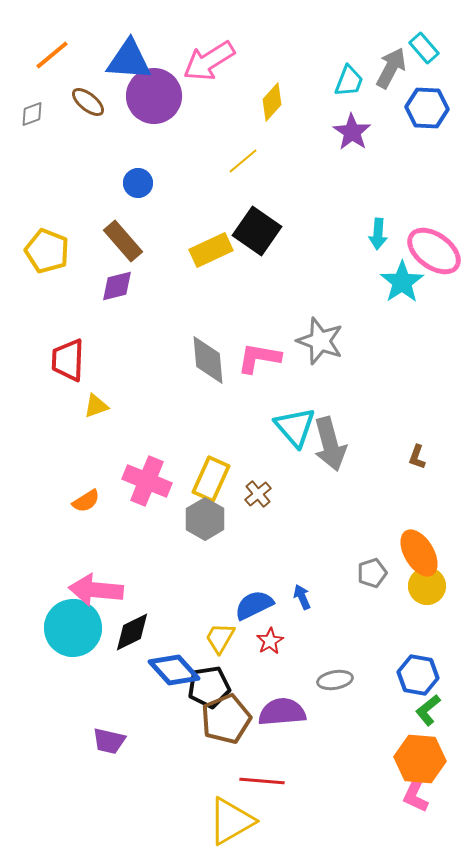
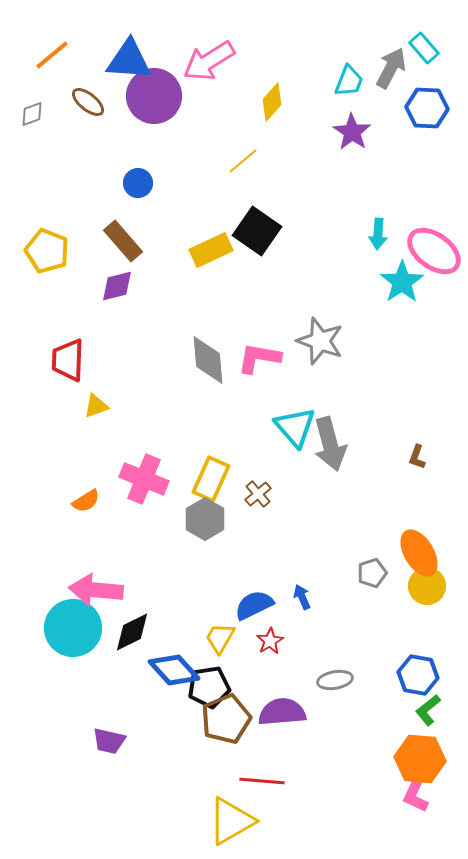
pink cross at (147, 481): moved 3 px left, 2 px up
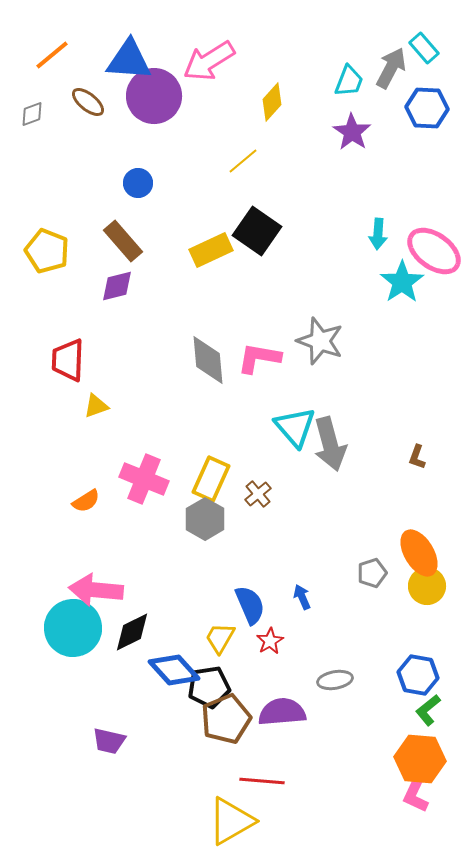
blue semicircle at (254, 605): moved 4 px left; rotated 93 degrees clockwise
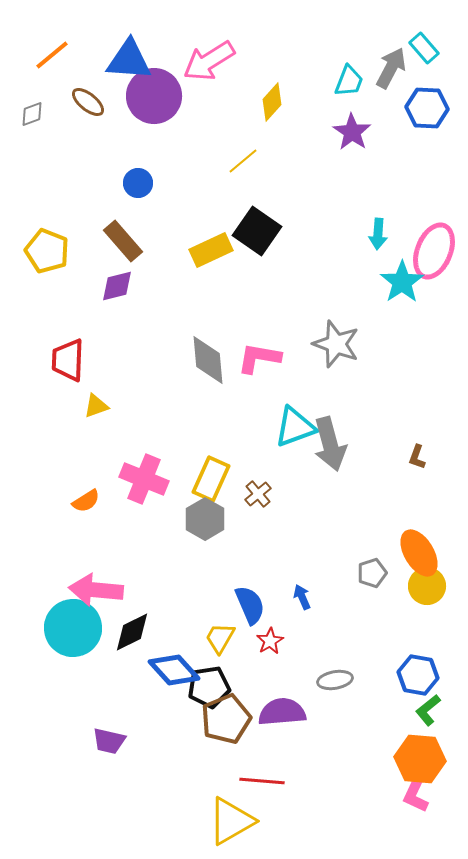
pink ellipse at (434, 251): rotated 76 degrees clockwise
gray star at (320, 341): moved 16 px right, 3 px down
cyan triangle at (295, 427): rotated 51 degrees clockwise
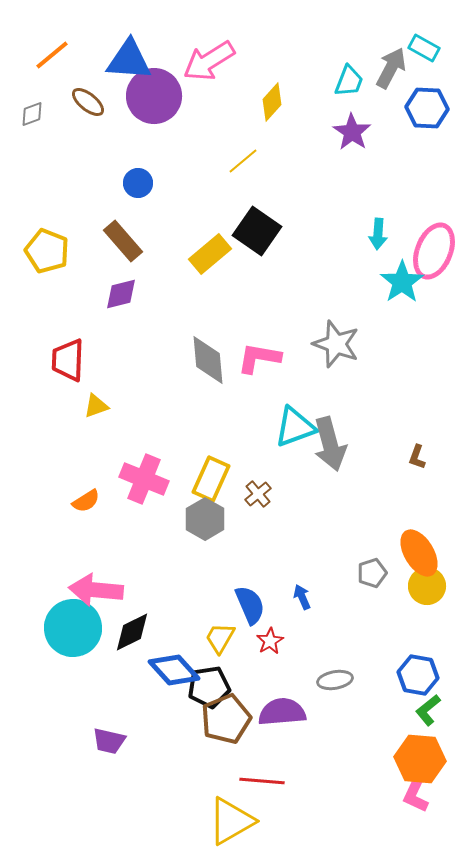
cyan rectangle at (424, 48): rotated 20 degrees counterclockwise
yellow rectangle at (211, 250): moved 1 px left, 4 px down; rotated 15 degrees counterclockwise
purple diamond at (117, 286): moved 4 px right, 8 px down
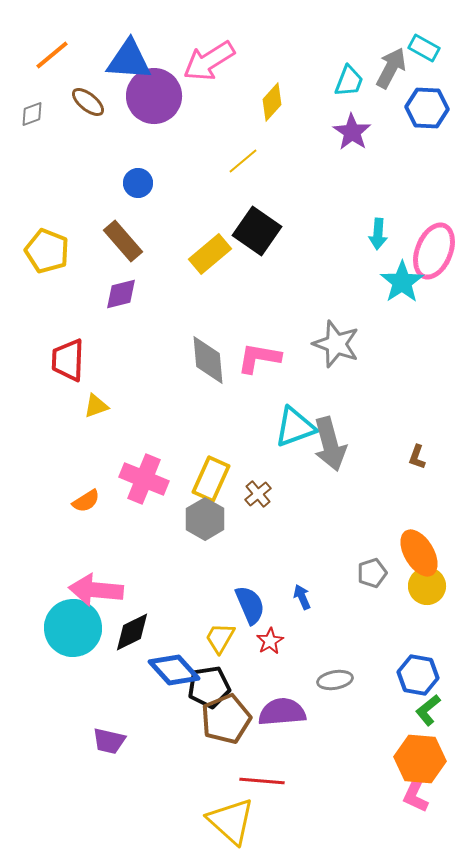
yellow triangle at (231, 821): rotated 48 degrees counterclockwise
